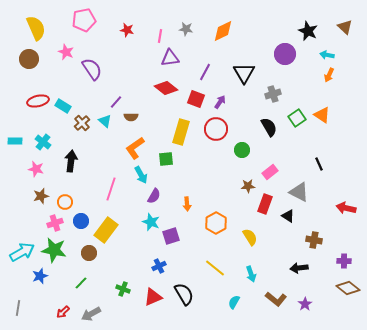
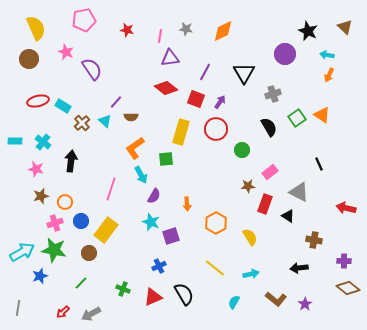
cyan arrow at (251, 274): rotated 84 degrees counterclockwise
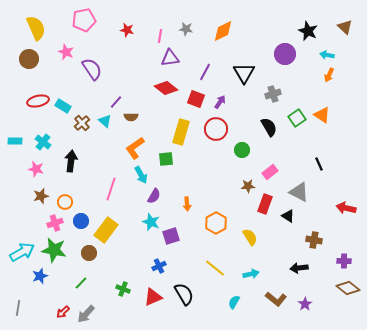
gray arrow at (91, 314): moved 5 px left; rotated 18 degrees counterclockwise
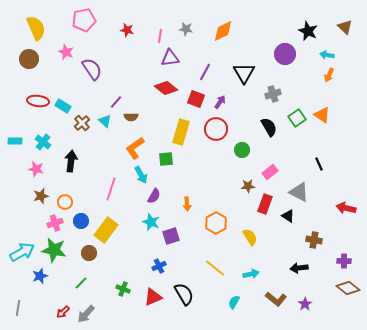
red ellipse at (38, 101): rotated 20 degrees clockwise
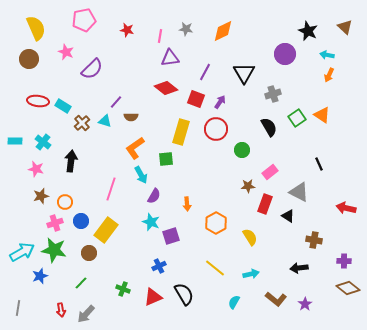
purple semicircle at (92, 69): rotated 80 degrees clockwise
cyan triangle at (105, 121): rotated 24 degrees counterclockwise
red arrow at (63, 312): moved 2 px left, 2 px up; rotated 56 degrees counterclockwise
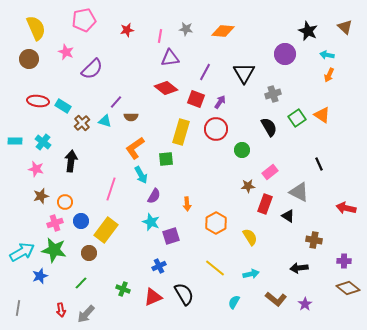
red star at (127, 30): rotated 24 degrees counterclockwise
orange diamond at (223, 31): rotated 30 degrees clockwise
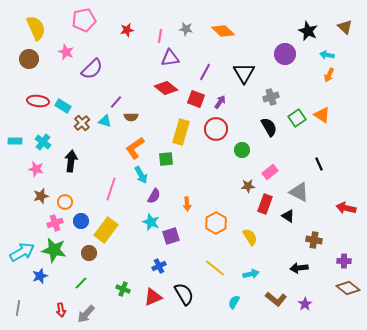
orange diamond at (223, 31): rotated 40 degrees clockwise
gray cross at (273, 94): moved 2 px left, 3 px down
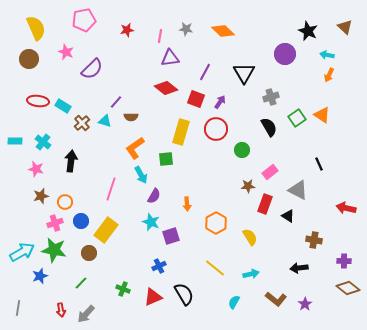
gray triangle at (299, 192): moved 1 px left, 2 px up
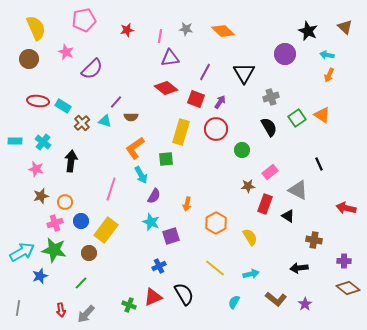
orange arrow at (187, 204): rotated 16 degrees clockwise
green cross at (123, 289): moved 6 px right, 16 px down
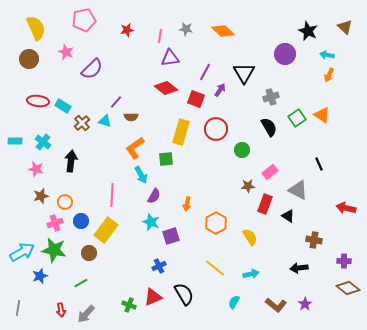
purple arrow at (220, 102): moved 12 px up
pink line at (111, 189): moved 1 px right, 6 px down; rotated 15 degrees counterclockwise
green line at (81, 283): rotated 16 degrees clockwise
brown L-shape at (276, 299): moved 6 px down
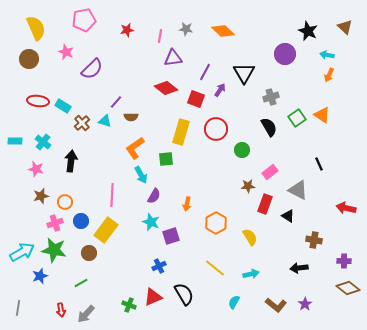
purple triangle at (170, 58): moved 3 px right
